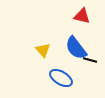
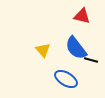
black line: moved 1 px right
blue ellipse: moved 5 px right, 1 px down
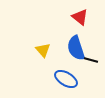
red triangle: moved 2 px left, 1 px down; rotated 24 degrees clockwise
blue semicircle: rotated 20 degrees clockwise
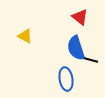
yellow triangle: moved 18 px left, 14 px up; rotated 21 degrees counterclockwise
blue ellipse: rotated 50 degrees clockwise
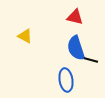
red triangle: moved 5 px left; rotated 24 degrees counterclockwise
blue ellipse: moved 1 px down
